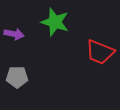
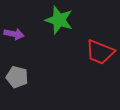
green star: moved 4 px right, 2 px up
gray pentagon: rotated 15 degrees clockwise
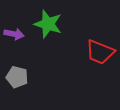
green star: moved 11 px left, 4 px down
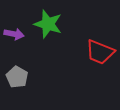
gray pentagon: rotated 15 degrees clockwise
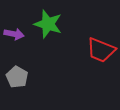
red trapezoid: moved 1 px right, 2 px up
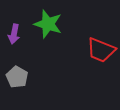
purple arrow: rotated 90 degrees clockwise
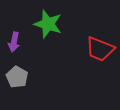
purple arrow: moved 8 px down
red trapezoid: moved 1 px left, 1 px up
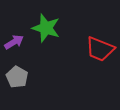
green star: moved 2 px left, 4 px down
purple arrow: rotated 132 degrees counterclockwise
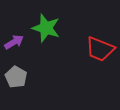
gray pentagon: moved 1 px left
